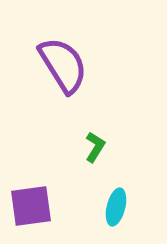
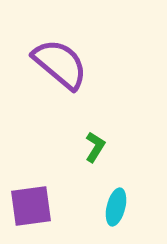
purple semicircle: moved 3 px left, 1 px up; rotated 18 degrees counterclockwise
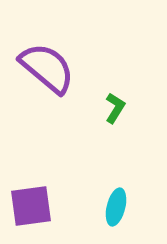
purple semicircle: moved 13 px left, 4 px down
green L-shape: moved 20 px right, 39 px up
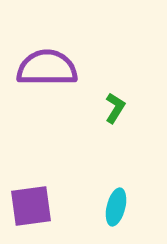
purple semicircle: rotated 40 degrees counterclockwise
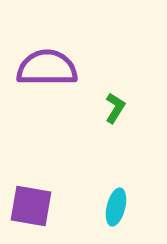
purple square: rotated 18 degrees clockwise
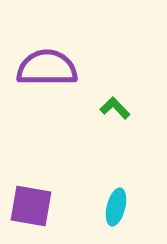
green L-shape: rotated 76 degrees counterclockwise
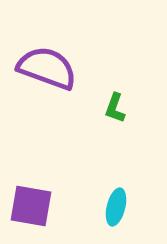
purple semicircle: rotated 20 degrees clockwise
green L-shape: rotated 116 degrees counterclockwise
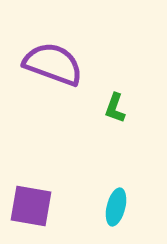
purple semicircle: moved 6 px right, 4 px up
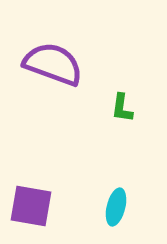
green L-shape: moved 7 px right; rotated 12 degrees counterclockwise
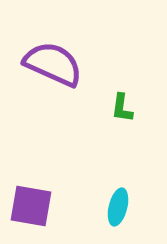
purple semicircle: rotated 4 degrees clockwise
cyan ellipse: moved 2 px right
